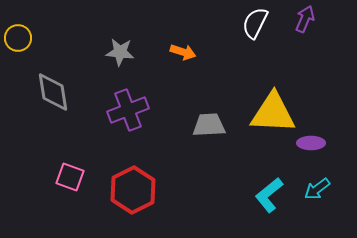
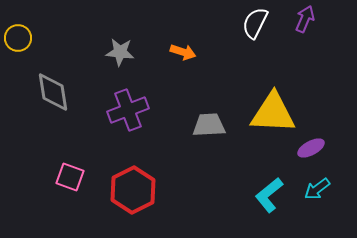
purple ellipse: moved 5 px down; rotated 28 degrees counterclockwise
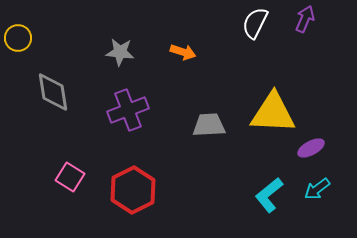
pink square: rotated 12 degrees clockwise
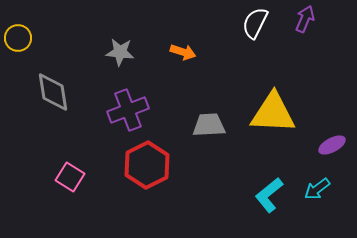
purple ellipse: moved 21 px right, 3 px up
red hexagon: moved 14 px right, 25 px up
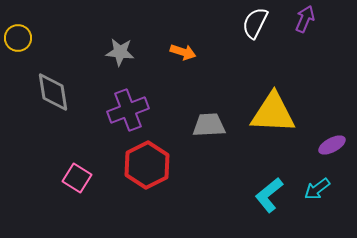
pink square: moved 7 px right, 1 px down
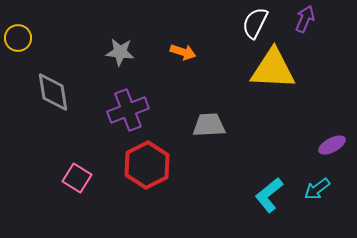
yellow triangle: moved 44 px up
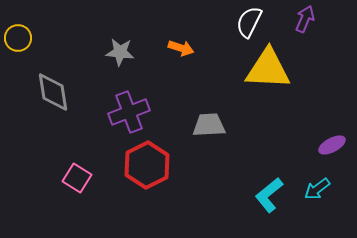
white semicircle: moved 6 px left, 1 px up
orange arrow: moved 2 px left, 4 px up
yellow triangle: moved 5 px left
purple cross: moved 1 px right, 2 px down
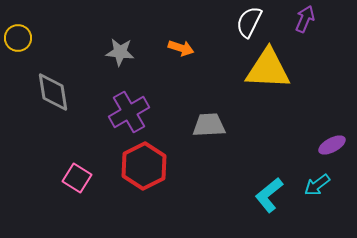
purple cross: rotated 9 degrees counterclockwise
red hexagon: moved 3 px left, 1 px down
cyan arrow: moved 4 px up
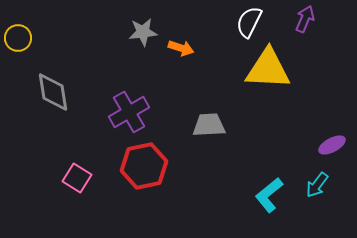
gray star: moved 23 px right, 20 px up; rotated 12 degrees counterclockwise
red hexagon: rotated 15 degrees clockwise
cyan arrow: rotated 16 degrees counterclockwise
